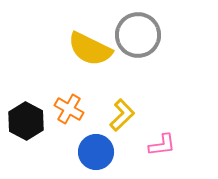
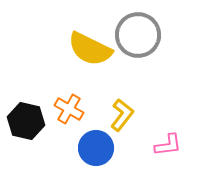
yellow L-shape: rotated 8 degrees counterclockwise
black hexagon: rotated 15 degrees counterclockwise
pink L-shape: moved 6 px right
blue circle: moved 4 px up
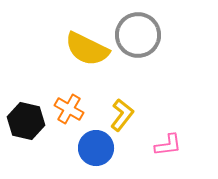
yellow semicircle: moved 3 px left
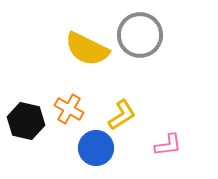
gray circle: moved 2 px right
yellow L-shape: rotated 20 degrees clockwise
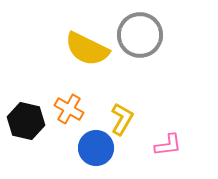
yellow L-shape: moved 4 px down; rotated 28 degrees counterclockwise
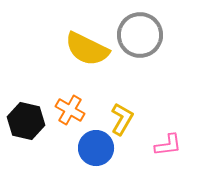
orange cross: moved 1 px right, 1 px down
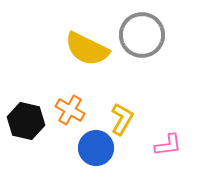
gray circle: moved 2 px right
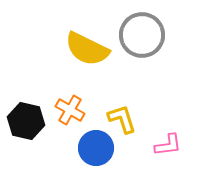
yellow L-shape: rotated 48 degrees counterclockwise
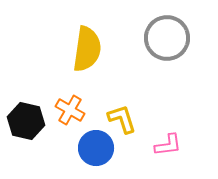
gray circle: moved 25 px right, 3 px down
yellow semicircle: rotated 108 degrees counterclockwise
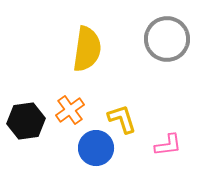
gray circle: moved 1 px down
orange cross: rotated 24 degrees clockwise
black hexagon: rotated 21 degrees counterclockwise
